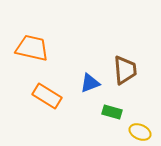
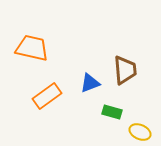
orange rectangle: rotated 68 degrees counterclockwise
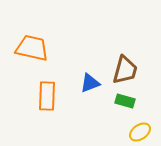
brown trapezoid: rotated 20 degrees clockwise
orange rectangle: rotated 52 degrees counterclockwise
green rectangle: moved 13 px right, 11 px up
yellow ellipse: rotated 60 degrees counterclockwise
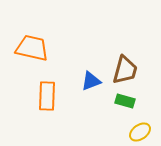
blue triangle: moved 1 px right, 2 px up
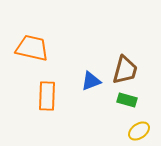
green rectangle: moved 2 px right, 1 px up
yellow ellipse: moved 1 px left, 1 px up
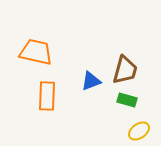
orange trapezoid: moved 4 px right, 4 px down
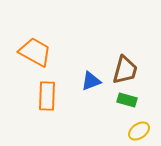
orange trapezoid: moved 1 px left; rotated 16 degrees clockwise
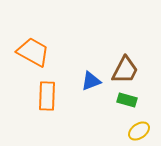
orange trapezoid: moved 2 px left
brown trapezoid: rotated 12 degrees clockwise
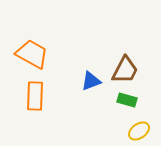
orange trapezoid: moved 1 px left, 2 px down
orange rectangle: moved 12 px left
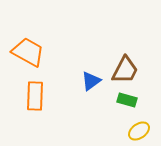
orange trapezoid: moved 4 px left, 2 px up
blue triangle: rotated 15 degrees counterclockwise
